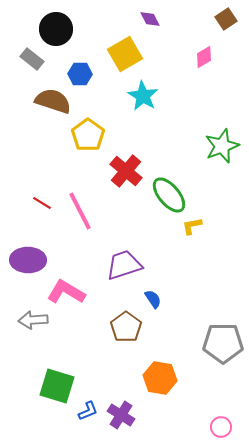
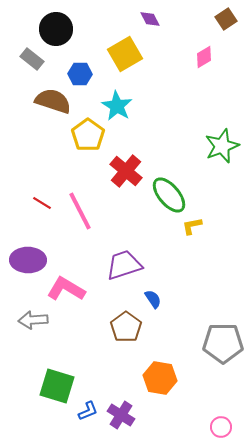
cyan star: moved 26 px left, 10 px down
pink L-shape: moved 3 px up
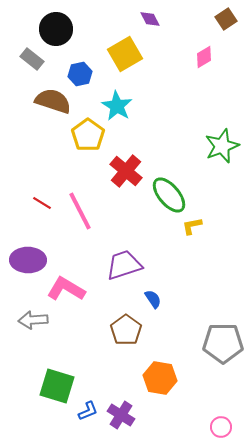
blue hexagon: rotated 15 degrees counterclockwise
brown pentagon: moved 3 px down
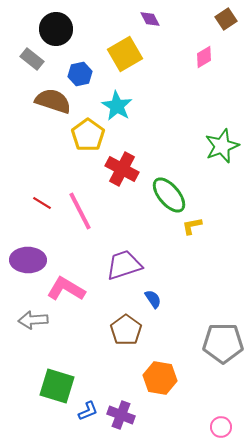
red cross: moved 4 px left, 2 px up; rotated 12 degrees counterclockwise
purple cross: rotated 12 degrees counterclockwise
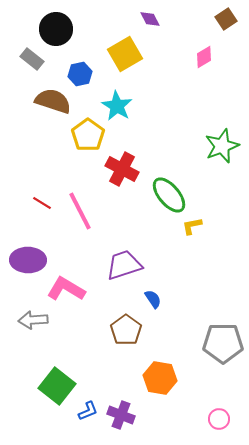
green square: rotated 21 degrees clockwise
pink circle: moved 2 px left, 8 px up
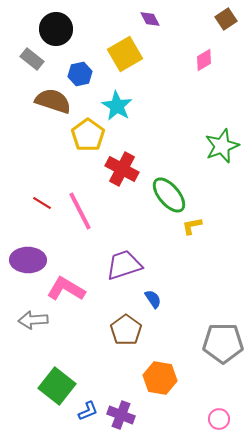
pink diamond: moved 3 px down
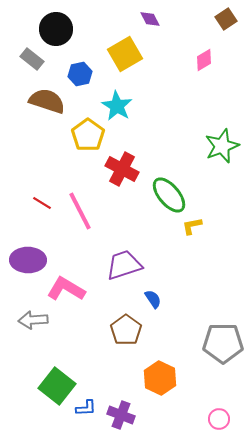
brown semicircle: moved 6 px left
orange hexagon: rotated 16 degrees clockwise
blue L-shape: moved 2 px left, 3 px up; rotated 20 degrees clockwise
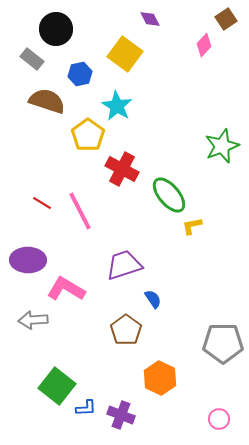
yellow square: rotated 24 degrees counterclockwise
pink diamond: moved 15 px up; rotated 15 degrees counterclockwise
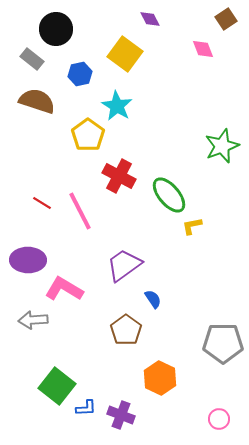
pink diamond: moved 1 px left, 4 px down; rotated 65 degrees counterclockwise
brown semicircle: moved 10 px left
red cross: moved 3 px left, 7 px down
purple trapezoid: rotated 18 degrees counterclockwise
pink L-shape: moved 2 px left
